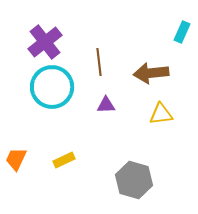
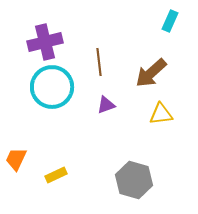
cyan rectangle: moved 12 px left, 11 px up
purple cross: rotated 24 degrees clockwise
brown arrow: rotated 36 degrees counterclockwise
purple triangle: rotated 18 degrees counterclockwise
yellow rectangle: moved 8 px left, 15 px down
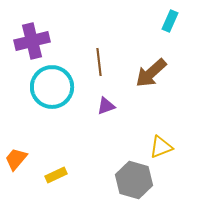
purple cross: moved 13 px left, 1 px up
purple triangle: moved 1 px down
yellow triangle: moved 33 px down; rotated 15 degrees counterclockwise
orange trapezoid: rotated 15 degrees clockwise
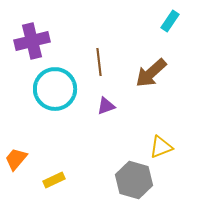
cyan rectangle: rotated 10 degrees clockwise
cyan circle: moved 3 px right, 2 px down
yellow rectangle: moved 2 px left, 5 px down
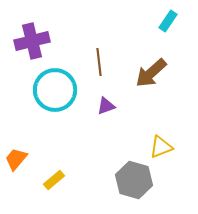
cyan rectangle: moved 2 px left
cyan circle: moved 1 px down
yellow rectangle: rotated 15 degrees counterclockwise
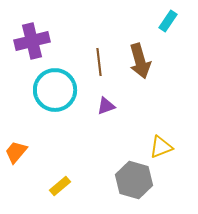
brown arrow: moved 11 px left, 12 px up; rotated 64 degrees counterclockwise
orange trapezoid: moved 7 px up
yellow rectangle: moved 6 px right, 6 px down
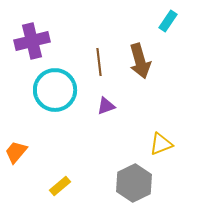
yellow triangle: moved 3 px up
gray hexagon: moved 3 px down; rotated 18 degrees clockwise
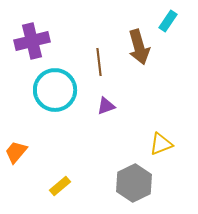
brown arrow: moved 1 px left, 14 px up
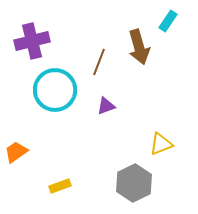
brown line: rotated 28 degrees clockwise
orange trapezoid: rotated 15 degrees clockwise
yellow rectangle: rotated 20 degrees clockwise
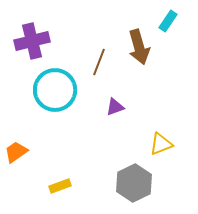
purple triangle: moved 9 px right, 1 px down
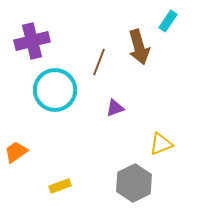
purple triangle: moved 1 px down
